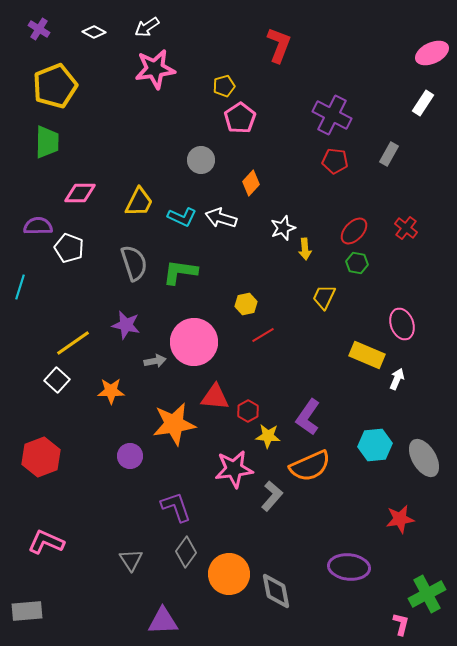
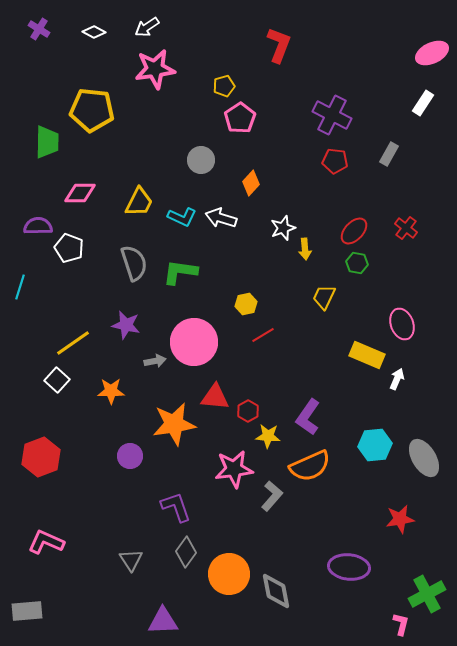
yellow pentagon at (55, 86): moved 37 px right, 24 px down; rotated 27 degrees clockwise
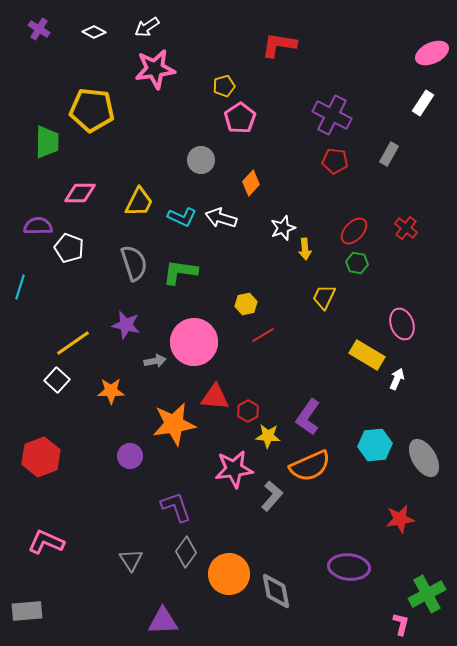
red L-shape at (279, 45): rotated 102 degrees counterclockwise
yellow rectangle at (367, 355): rotated 8 degrees clockwise
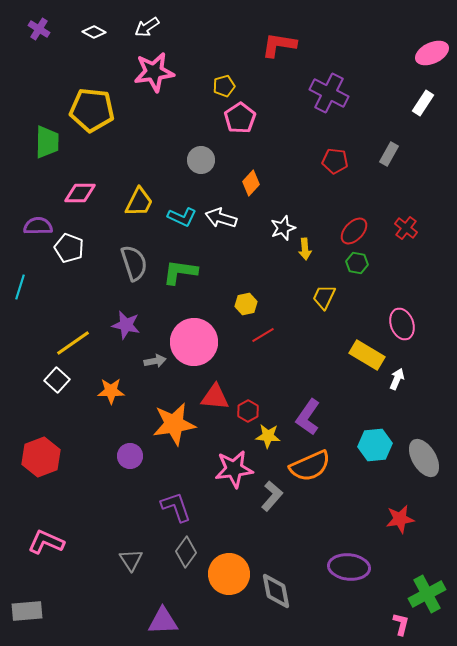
pink star at (155, 69): moved 1 px left, 3 px down
purple cross at (332, 115): moved 3 px left, 22 px up
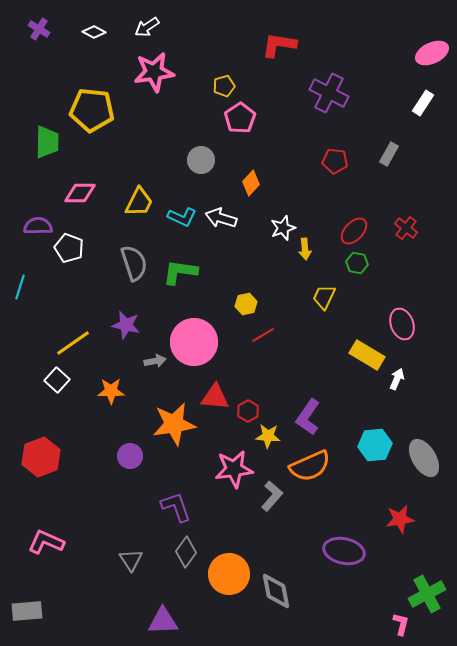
purple ellipse at (349, 567): moved 5 px left, 16 px up; rotated 6 degrees clockwise
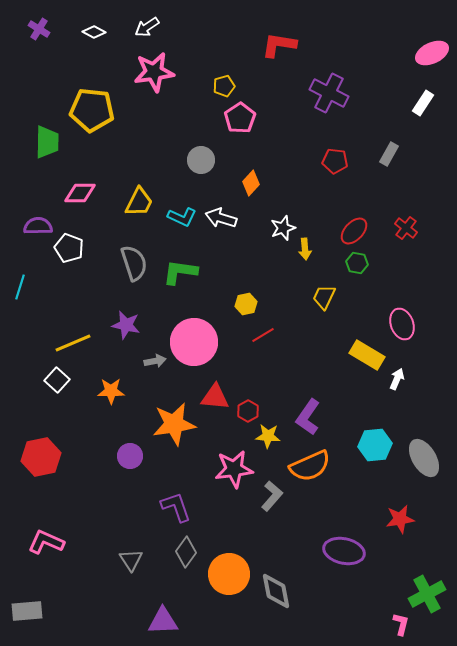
yellow line at (73, 343): rotated 12 degrees clockwise
red hexagon at (41, 457): rotated 9 degrees clockwise
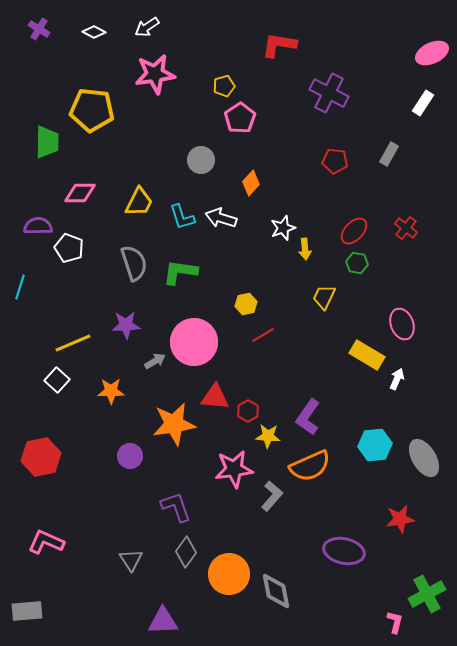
pink star at (154, 72): moved 1 px right, 2 px down
cyan L-shape at (182, 217): rotated 48 degrees clockwise
purple star at (126, 325): rotated 16 degrees counterclockwise
gray arrow at (155, 361): rotated 20 degrees counterclockwise
pink L-shape at (401, 624): moved 6 px left, 2 px up
